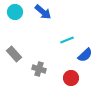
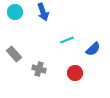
blue arrow: rotated 30 degrees clockwise
blue semicircle: moved 8 px right, 6 px up
red circle: moved 4 px right, 5 px up
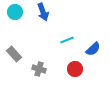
red circle: moved 4 px up
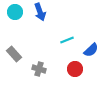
blue arrow: moved 3 px left
blue semicircle: moved 2 px left, 1 px down
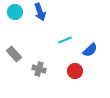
cyan line: moved 2 px left
blue semicircle: moved 1 px left
red circle: moved 2 px down
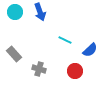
cyan line: rotated 48 degrees clockwise
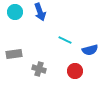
blue semicircle: rotated 28 degrees clockwise
gray rectangle: rotated 56 degrees counterclockwise
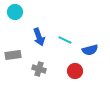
blue arrow: moved 1 px left, 25 px down
gray rectangle: moved 1 px left, 1 px down
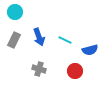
gray rectangle: moved 1 px right, 15 px up; rotated 56 degrees counterclockwise
